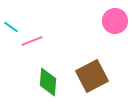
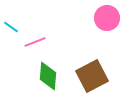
pink circle: moved 8 px left, 3 px up
pink line: moved 3 px right, 1 px down
green diamond: moved 6 px up
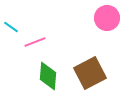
brown square: moved 2 px left, 3 px up
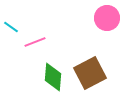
green diamond: moved 5 px right, 1 px down
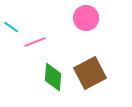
pink circle: moved 21 px left
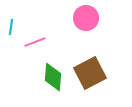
cyan line: rotated 63 degrees clockwise
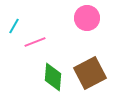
pink circle: moved 1 px right
cyan line: moved 3 px right, 1 px up; rotated 21 degrees clockwise
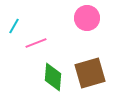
pink line: moved 1 px right, 1 px down
brown square: rotated 12 degrees clockwise
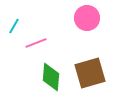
green diamond: moved 2 px left
